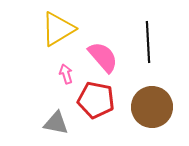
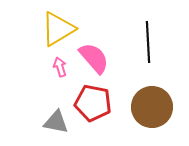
pink semicircle: moved 9 px left, 1 px down
pink arrow: moved 6 px left, 7 px up
red pentagon: moved 3 px left, 3 px down
gray triangle: moved 1 px up
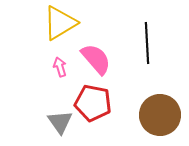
yellow triangle: moved 2 px right, 6 px up
black line: moved 1 px left, 1 px down
pink semicircle: moved 2 px right, 1 px down
brown circle: moved 8 px right, 8 px down
gray triangle: moved 4 px right; rotated 44 degrees clockwise
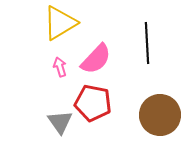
pink semicircle: rotated 84 degrees clockwise
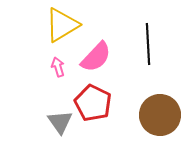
yellow triangle: moved 2 px right, 2 px down
black line: moved 1 px right, 1 px down
pink semicircle: moved 2 px up
pink arrow: moved 2 px left
red pentagon: rotated 15 degrees clockwise
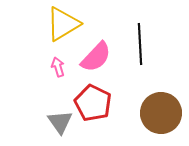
yellow triangle: moved 1 px right, 1 px up
black line: moved 8 px left
brown circle: moved 1 px right, 2 px up
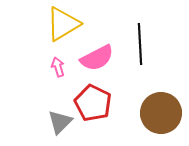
pink semicircle: moved 1 px right, 1 px down; rotated 20 degrees clockwise
gray triangle: rotated 20 degrees clockwise
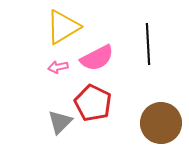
yellow triangle: moved 3 px down
black line: moved 8 px right
pink arrow: rotated 84 degrees counterclockwise
brown circle: moved 10 px down
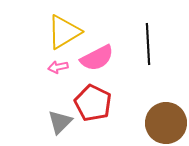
yellow triangle: moved 1 px right, 5 px down
brown circle: moved 5 px right
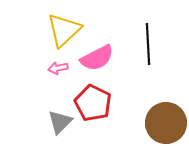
yellow triangle: moved 2 px up; rotated 12 degrees counterclockwise
pink arrow: moved 1 px down
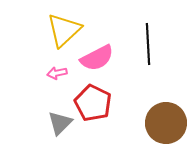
pink arrow: moved 1 px left, 5 px down
gray triangle: moved 1 px down
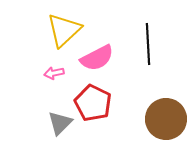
pink arrow: moved 3 px left
brown circle: moved 4 px up
